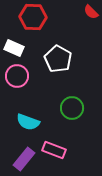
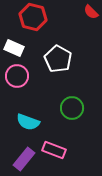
red hexagon: rotated 12 degrees clockwise
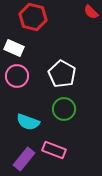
white pentagon: moved 4 px right, 15 px down
green circle: moved 8 px left, 1 px down
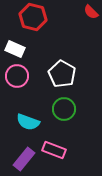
white rectangle: moved 1 px right, 1 px down
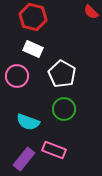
white rectangle: moved 18 px right
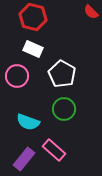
pink rectangle: rotated 20 degrees clockwise
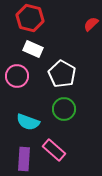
red semicircle: moved 12 px down; rotated 91 degrees clockwise
red hexagon: moved 3 px left, 1 px down
purple rectangle: rotated 35 degrees counterclockwise
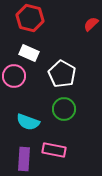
white rectangle: moved 4 px left, 4 px down
pink circle: moved 3 px left
pink rectangle: rotated 30 degrees counterclockwise
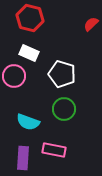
white pentagon: rotated 12 degrees counterclockwise
purple rectangle: moved 1 px left, 1 px up
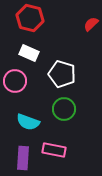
pink circle: moved 1 px right, 5 px down
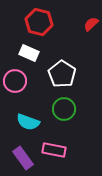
red hexagon: moved 9 px right, 4 px down
white pentagon: rotated 16 degrees clockwise
purple rectangle: rotated 40 degrees counterclockwise
